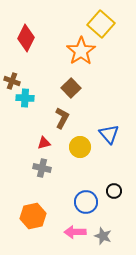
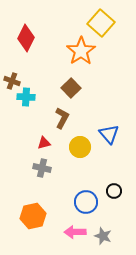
yellow square: moved 1 px up
cyan cross: moved 1 px right, 1 px up
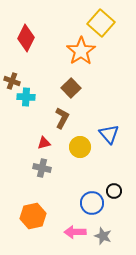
blue circle: moved 6 px right, 1 px down
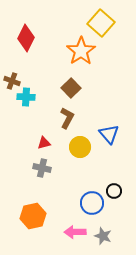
brown L-shape: moved 5 px right
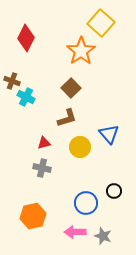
cyan cross: rotated 24 degrees clockwise
brown L-shape: rotated 45 degrees clockwise
blue circle: moved 6 px left
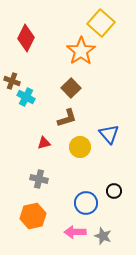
gray cross: moved 3 px left, 11 px down
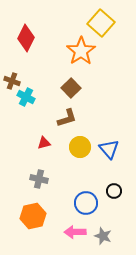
blue triangle: moved 15 px down
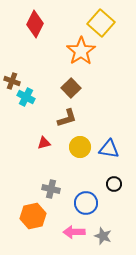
red diamond: moved 9 px right, 14 px up
blue triangle: rotated 40 degrees counterclockwise
gray cross: moved 12 px right, 10 px down
black circle: moved 7 px up
pink arrow: moved 1 px left
